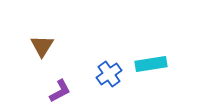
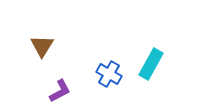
cyan rectangle: rotated 52 degrees counterclockwise
blue cross: rotated 25 degrees counterclockwise
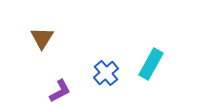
brown triangle: moved 8 px up
blue cross: moved 3 px left, 1 px up; rotated 20 degrees clockwise
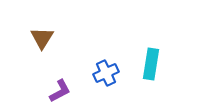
cyan rectangle: rotated 20 degrees counterclockwise
blue cross: rotated 15 degrees clockwise
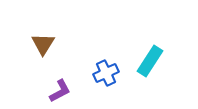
brown triangle: moved 1 px right, 6 px down
cyan rectangle: moved 1 px left, 3 px up; rotated 24 degrees clockwise
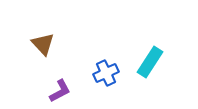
brown triangle: rotated 15 degrees counterclockwise
cyan rectangle: moved 1 px down
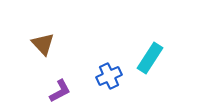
cyan rectangle: moved 4 px up
blue cross: moved 3 px right, 3 px down
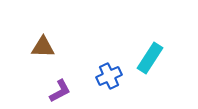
brown triangle: moved 3 px down; rotated 45 degrees counterclockwise
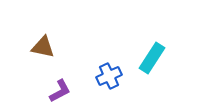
brown triangle: rotated 10 degrees clockwise
cyan rectangle: moved 2 px right
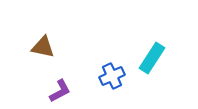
blue cross: moved 3 px right
